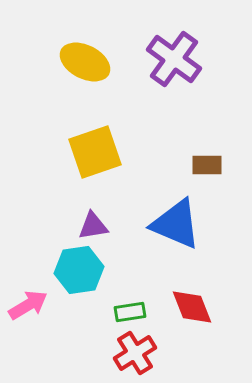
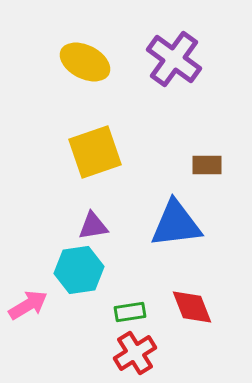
blue triangle: rotated 30 degrees counterclockwise
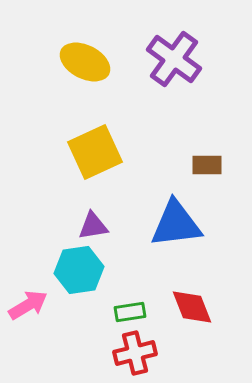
yellow square: rotated 6 degrees counterclockwise
red cross: rotated 18 degrees clockwise
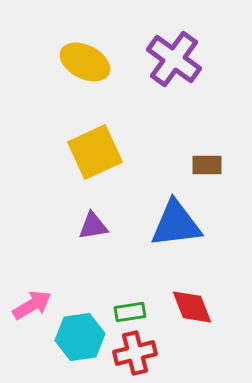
cyan hexagon: moved 1 px right, 67 px down
pink arrow: moved 4 px right
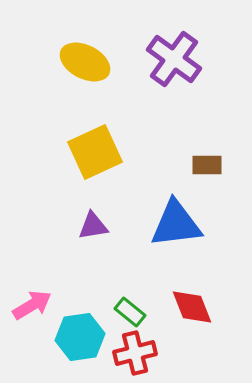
green rectangle: rotated 48 degrees clockwise
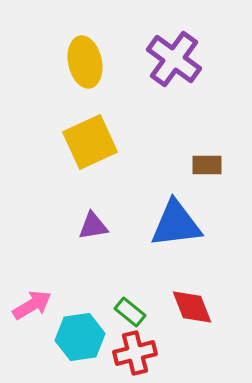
yellow ellipse: rotated 51 degrees clockwise
yellow square: moved 5 px left, 10 px up
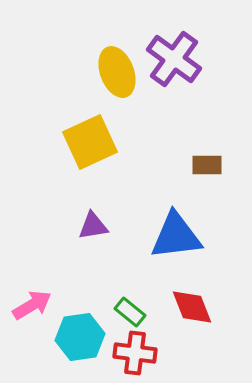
yellow ellipse: moved 32 px right, 10 px down; rotated 9 degrees counterclockwise
blue triangle: moved 12 px down
red cross: rotated 21 degrees clockwise
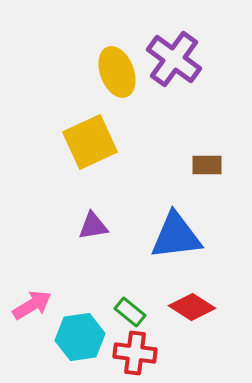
red diamond: rotated 36 degrees counterclockwise
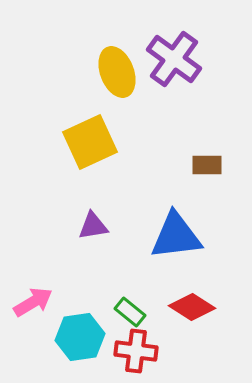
pink arrow: moved 1 px right, 3 px up
red cross: moved 1 px right, 2 px up
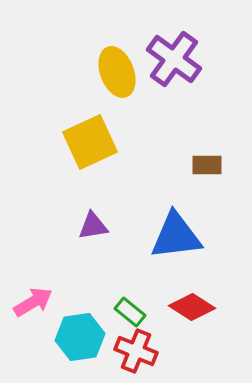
red cross: rotated 15 degrees clockwise
